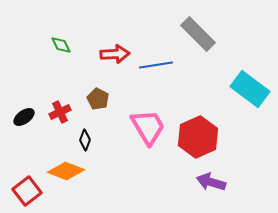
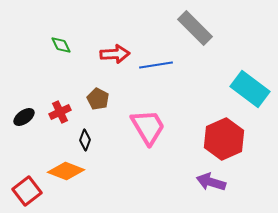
gray rectangle: moved 3 px left, 6 px up
red hexagon: moved 26 px right, 2 px down
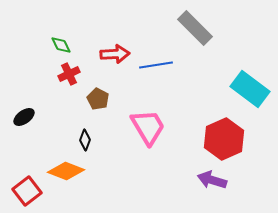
red cross: moved 9 px right, 38 px up
purple arrow: moved 1 px right, 2 px up
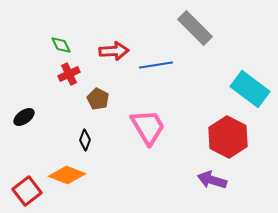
red arrow: moved 1 px left, 3 px up
red hexagon: moved 4 px right, 2 px up; rotated 9 degrees counterclockwise
orange diamond: moved 1 px right, 4 px down
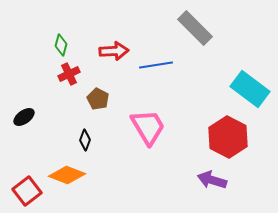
green diamond: rotated 40 degrees clockwise
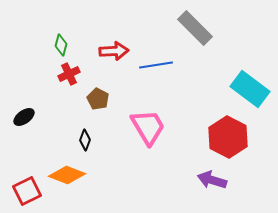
red square: rotated 12 degrees clockwise
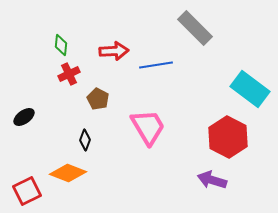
green diamond: rotated 10 degrees counterclockwise
orange diamond: moved 1 px right, 2 px up
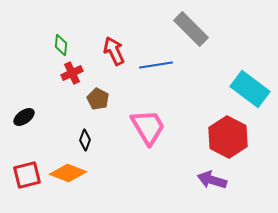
gray rectangle: moved 4 px left, 1 px down
red arrow: rotated 112 degrees counterclockwise
red cross: moved 3 px right, 1 px up
red square: moved 16 px up; rotated 12 degrees clockwise
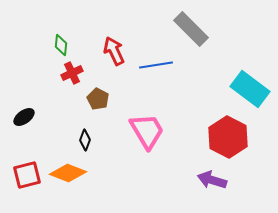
pink trapezoid: moved 1 px left, 4 px down
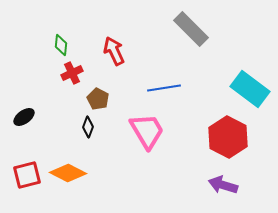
blue line: moved 8 px right, 23 px down
black diamond: moved 3 px right, 13 px up
orange diamond: rotated 6 degrees clockwise
purple arrow: moved 11 px right, 5 px down
